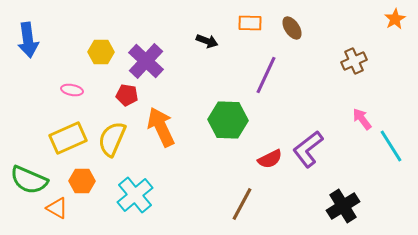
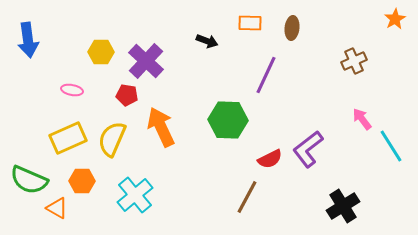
brown ellipse: rotated 40 degrees clockwise
brown line: moved 5 px right, 7 px up
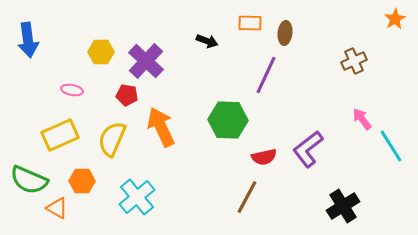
brown ellipse: moved 7 px left, 5 px down
yellow rectangle: moved 8 px left, 3 px up
red semicircle: moved 6 px left, 2 px up; rotated 15 degrees clockwise
cyan cross: moved 2 px right, 2 px down
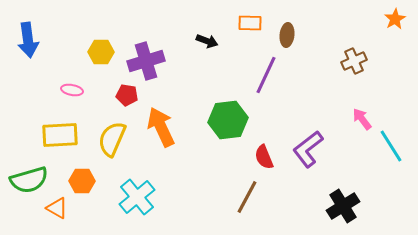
brown ellipse: moved 2 px right, 2 px down
purple cross: rotated 30 degrees clockwise
green hexagon: rotated 9 degrees counterclockwise
yellow rectangle: rotated 21 degrees clockwise
red semicircle: rotated 80 degrees clockwise
green semicircle: rotated 39 degrees counterclockwise
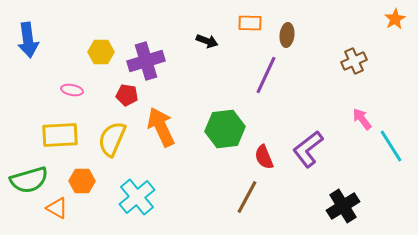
green hexagon: moved 3 px left, 9 px down
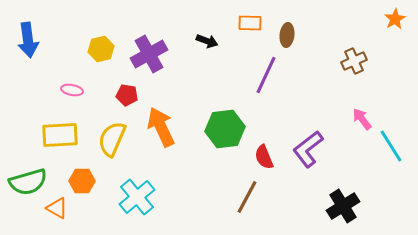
yellow hexagon: moved 3 px up; rotated 15 degrees counterclockwise
purple cross: moved 3 px right, 7 px up; rotated 12 degrees counterclockwise
green semicircle: moved 1 px left, 2 px down
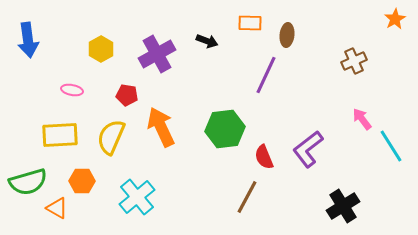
yellow hexagon: rotated 15 degrees counterclockwise
purple cross: moved 8 px right
yellow semicircle: moved 1 px left, 2 px up
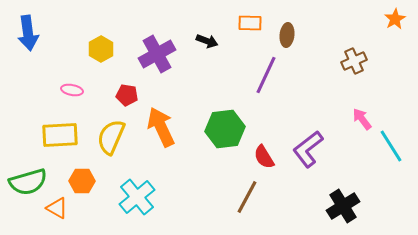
blue arrow: moved 7 px up
red semicircle: rotated 10 degrees counterclockwise
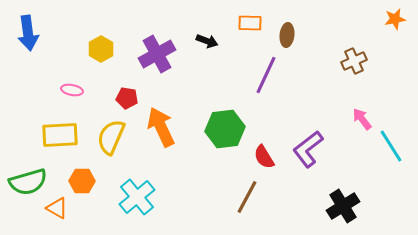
orange star: rotated 20 degrees clockwise
red pentagon: moved 3 px down
